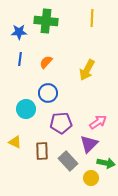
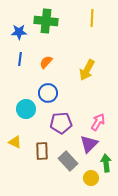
pink arrow: rotated 24 degrees counterclockwise
green arrow: rotated 108 degrees counterclockwise
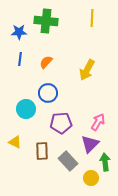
purple triangle: moved 1 px right
green arrow: moved 1 px left, 1 px up
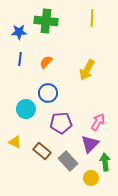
brown rectangle: rotated 48 degrees counterclockwise
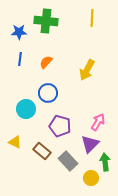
purple pentagon: moved 1 px left, 3 px down; rotated 20 degrees clockwise
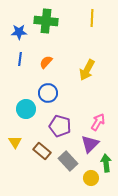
yellow triangle: rotated 32 degrees clockwise
green arrow: moved 1 px right, 1 px down
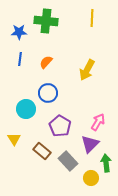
purple pentagon: rotated 15 degrees clockwise
yellow triangle: moved 1 px left, 3 px up
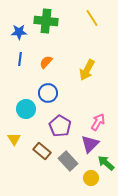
yellow line: rotated 36 degrees counterclockwise
green arrow: rotated 42 degrees counterclockwise
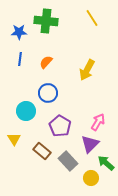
cyan circle: moved 2 px down
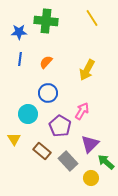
cyan circle: moved 2 px right, 3 px down
pink arrow: moved 16 px left, 11 px up
green arrow: moved 1 px up
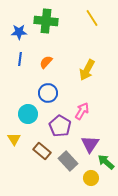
purple triangle: rotated 12 degrees counterclockwise
